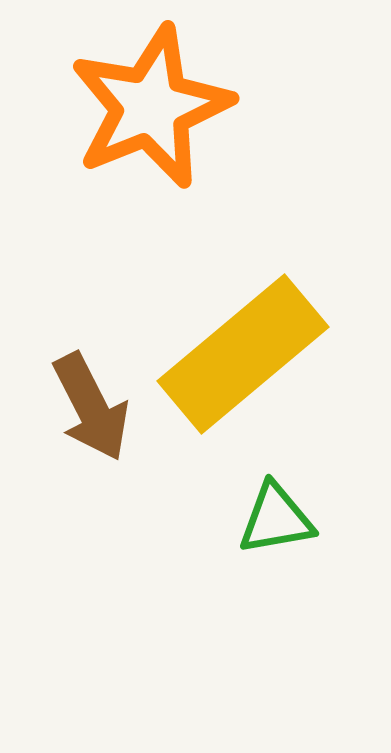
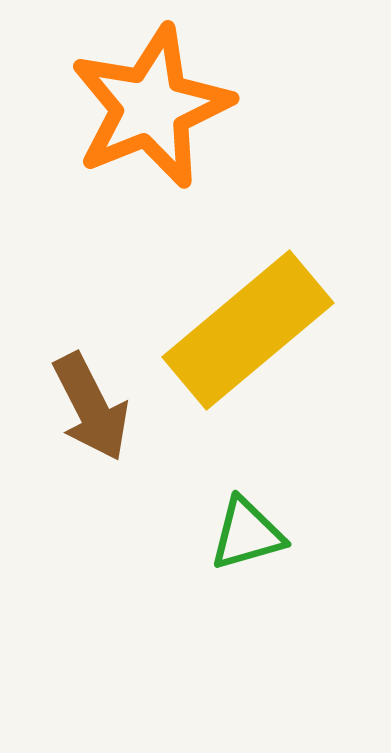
yellow rectangle: moved 5 px right, 24 px up
green triangle: moved 29 px left, 15 px down; rotated 6 degrees counterclockwise
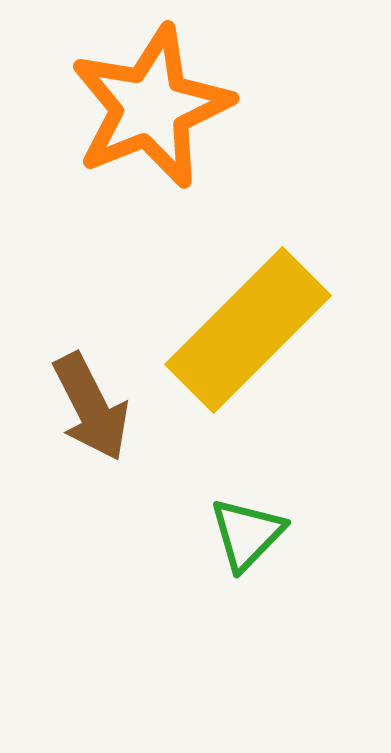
yellow rectangle: rotated 5 degrees counterclockwise
green triangle: rotated 30 degrees counterclockwise
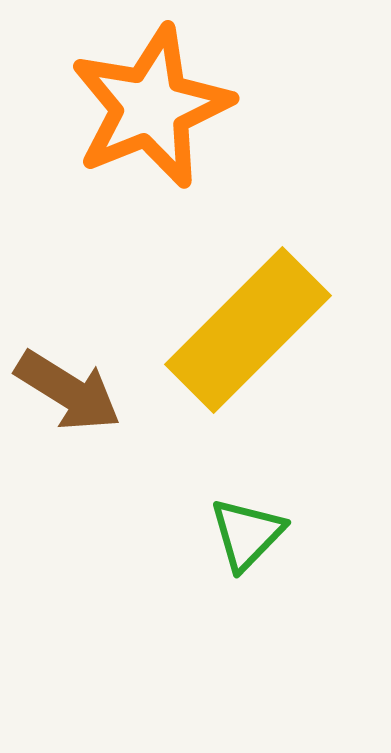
brown arrow: moved 23 px left, 16 px up; rotated 31 degrees counterclockwise
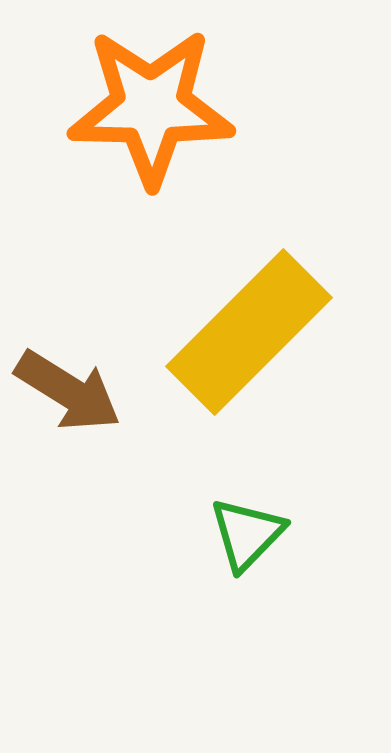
orange star: rotated 23 degrees clockwise
yellow rectangle: moved 1 px right, 2 px down
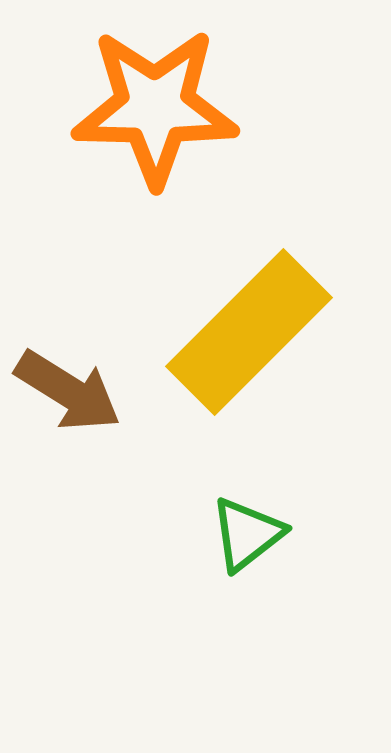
orange star: moved 4 px right
green triangle: rotated 8 degrees clockwise
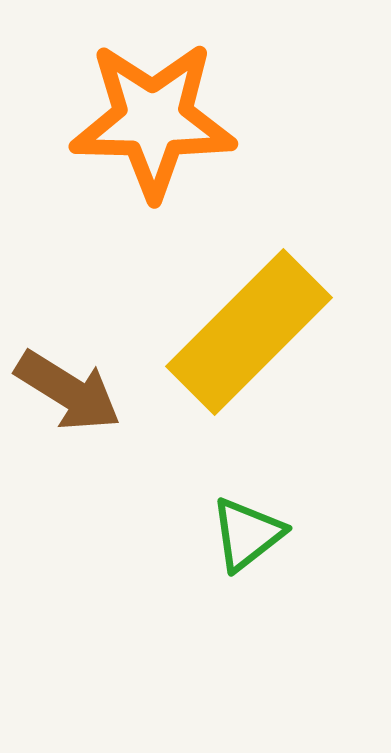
orange star: moved 2 px left, 13 px down
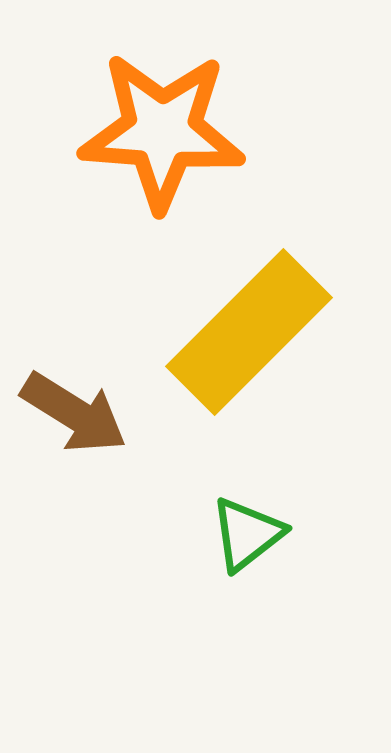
orange star: moved 9 px right, 11 px down; rotated 3 degrees clockwise
brown arrow: moved 6 px right, 22 px down
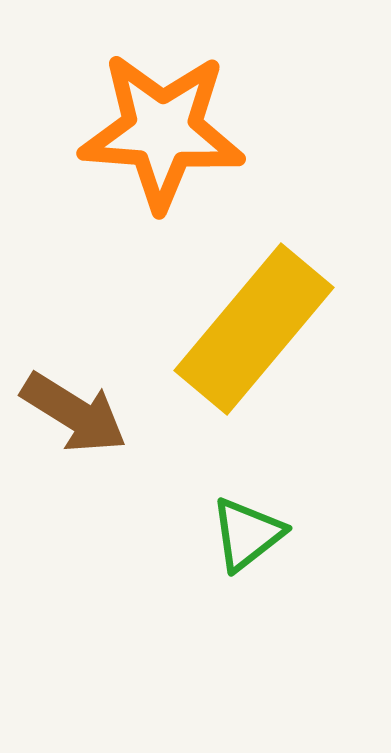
yellow rectangle: moved 5 px right, 3 px up; rotated 5 degrees counterclockwise
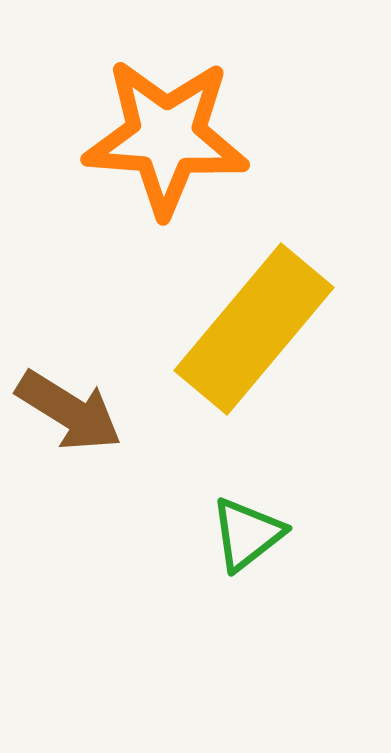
orange star: moved 4 px right, 6 px down
brown arrow: moved 5 px left, 2 px up
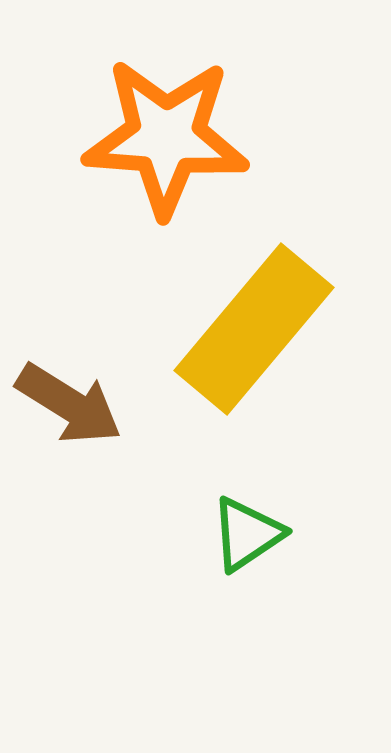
brown arrow: moved 7 px up
green triangle: rotated 4 degrees clockwise
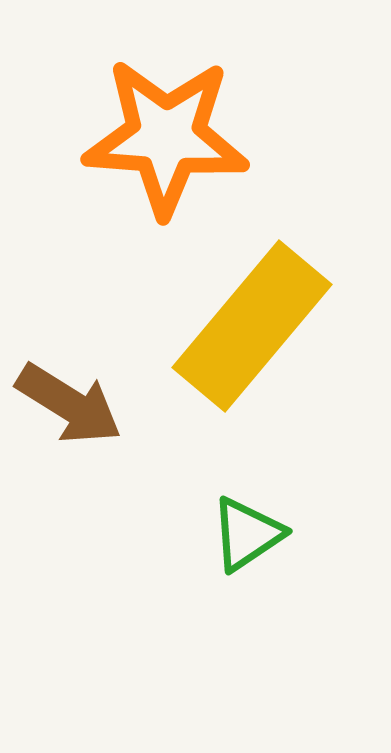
yellow rectangle: moved 2 px left, 3 px up
